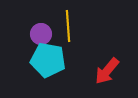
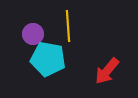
purple circle: moved 8 px left
cyan pentagon: moved 1 px up
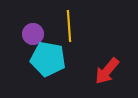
yellow line: moved 1 px right
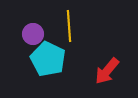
cyan pentagon: rotated 16 degrees clockwise
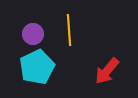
yellow line: moved 4 px down
cyan pentagon: moved 11 px left, 8 px down; rotated 20 degrees clockwise
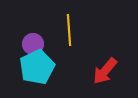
purple circle: moved 10 px down
red arrow: moved 2 px left
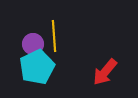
yellow line: moved 15 px left, 6 px down
red arrow: moved 1 px down
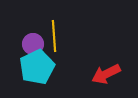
red arrow: moved 1 px right, 2 px down; rotated 24 degrees clockwise
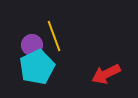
yellow line: rotated 16 degrees counterclockwise
purple circle: moved 1 px left, 1 px down
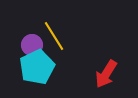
yellow line: rotated 12 degrees counterclockwise
red arrow: rotated 32 degrees counterclockwise
